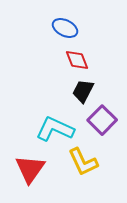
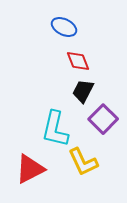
blue ellipse: moved 1 px left, 1 px up
red diamond: moved 1 px right, 1 px down
purple square: moved 1 px right, 1 px up
cyan L-shape: rotated 102 degrees counterclockwise
red triangle: rotated 28 degrees clockwise
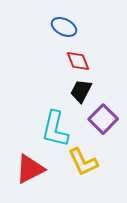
black trapezoid: moved 2 px left
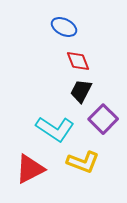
cyan L-shape: rotated 69 degrees counterclockwise
yellow L-shape: rotated 44 degrees counterclockwise
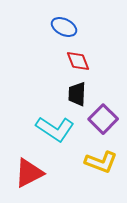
black trapezoid: moved 4 px left, 3 px down; rotated 25 degrees counterclockwise
yellow L-shape: moved 18 px right
red triangle: moved 1 px left, 4 px down
